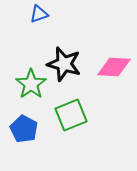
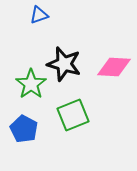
blue triangle: moved 1 px down
green square: moved 2 px right
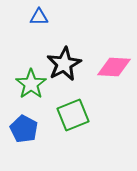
blue triangle: moved 2 px down; rotated 18 degrees clockwise
black star: rotated 28 degrees clockwise
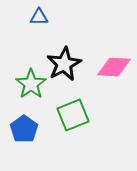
blue pentagon: rotated 8 degrees clockwise
